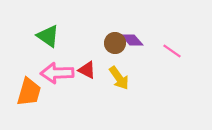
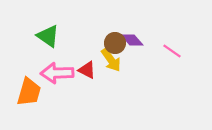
yellow arrow: moved 8 px left, 18 px up
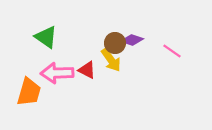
green triangle: moved 2 px left, 1 px down
purple diamond: rotated 30 degrees counterclockwise
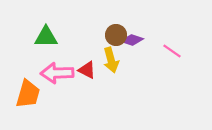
green triangle: rotated 35 degrees counterclockwise
brown circle: moved 1 px right, 8 px up
yellow arrow: rotated 20 degrees clockwise
orange trapezoid: moved 1 px left, 2 px down
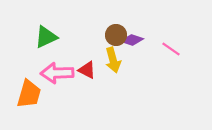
green triangle: rotated 25 degrees counterclockwise
pink line: moved 1 px left, 2 px up
yellow arrow: moved 2 px right
orange trapezoid: moved 1 px right
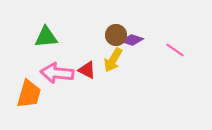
green triangle: rotated 20 degrees clockwise
pink line: moved 4 px right, 1 px down
yellow arrow: rotated 45 degrees clockwise
pink arrow: rotated 8 degrees clockwise
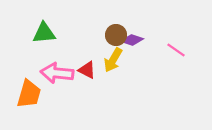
green triangle: moved 2 px left, 4 px up
pink line: moved 1 px right
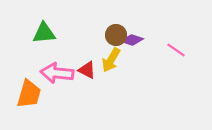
yellow arrow: moved 2 px left
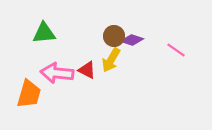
brown circle: moved 2 px left, 1 px down
